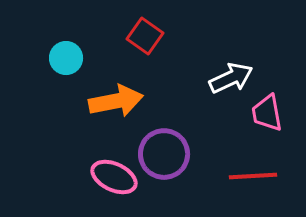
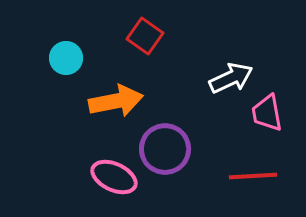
purple circle: moved 1 px right, 5 px up
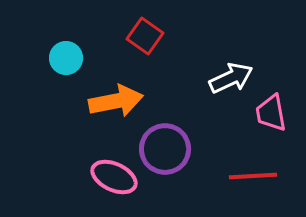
pink trapezoid: moved 4 px right
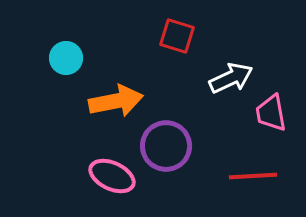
red square: moved 32 px right; rotated 18 degrees counterclockwise
purple circle: moved 1 px right, 3 px up
pink ellipse: moved 2 px left, 1 px up
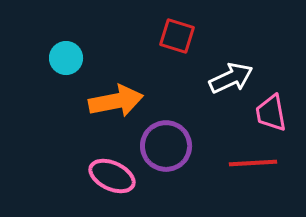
red line: moved 13 px up
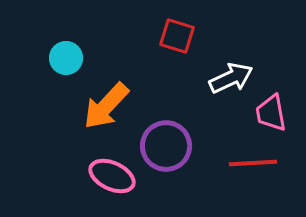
orange arrow: moved 10 px left, 5 px down; rotated 144 degrees clockwise
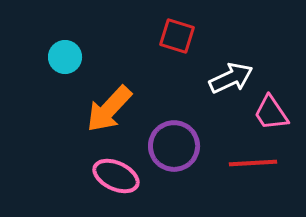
cyan circle: moved 1 px left, 1 px up
orange arrow: moved 3 px right, 3 px down
pink trapezoid: rotated 24 degrees counterclockwise
purple circle: moved 8 px right
pink ellipse: moved 4 px right
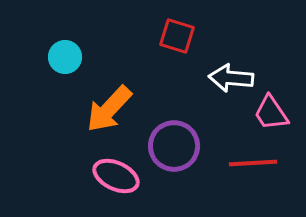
white arrow: rotated 150 degrees counterclockwise
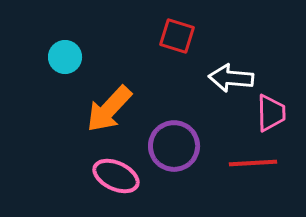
pink trapezoid: rotated 147 degrees counterclockwise
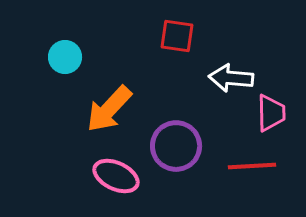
red square: rotated 9 degrees counterclockwise
purple circle: moved 2 px right
red line: moved 1 px left, 3 px down
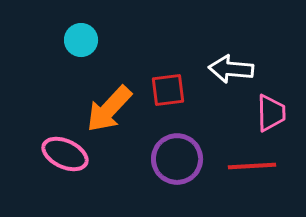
red square: moved 9 px left, 54 px down; rotated 15 degrees counterclockwise
cyan circle: moved 16 px right, 17 px up
white arrow: moved 9 px up
purple circle: moved 1 px right, 13 px down
pink ellipse: moved 51 px left, 22 px up
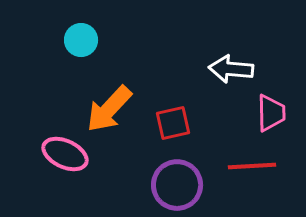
red square: moved 5 px right, 33 px down; rotated 6 degrees counterclockwise
purple circle: moved 26 px down
